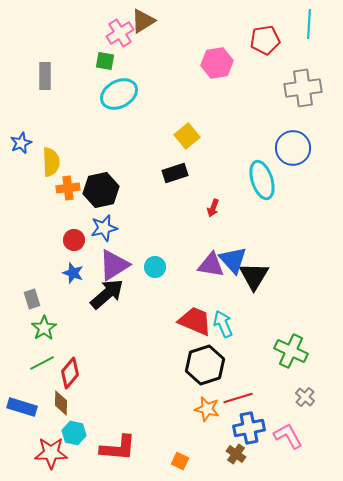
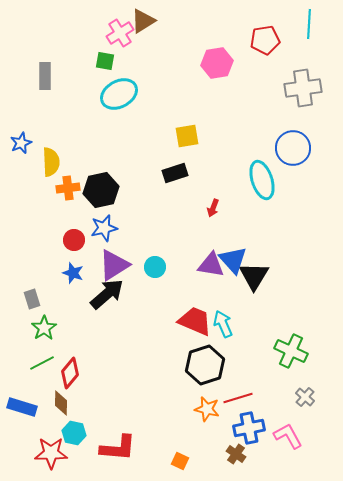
yellow square at (187, 136): rotated 30 degrees clockwise
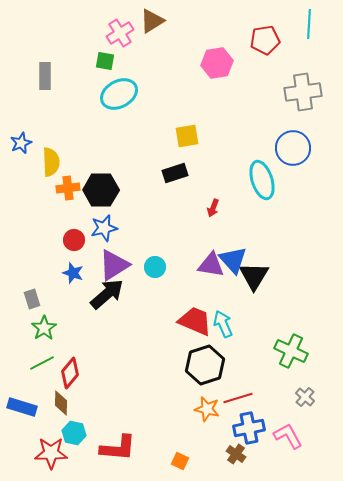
brown triangle at (143, 21): moved 9 px right
gray cross at (303, 88): moved 4 px down
black hexagon at (101, 190): rotated 12 degrees clockwise
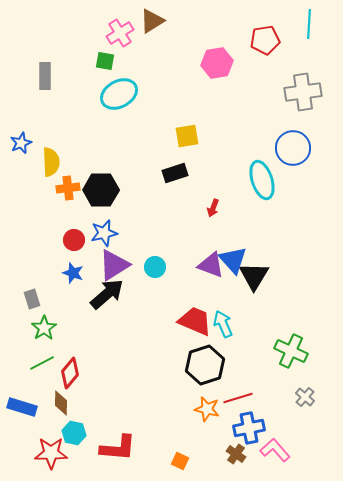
blue star at (104, 228): moved 5 px down
purple triangle at (211, 265): rotated 12 degrees clockwise
pink L-shape at (288, 436): moved 13 px left, 14 px down; rotated 12 degrees counterclockwise
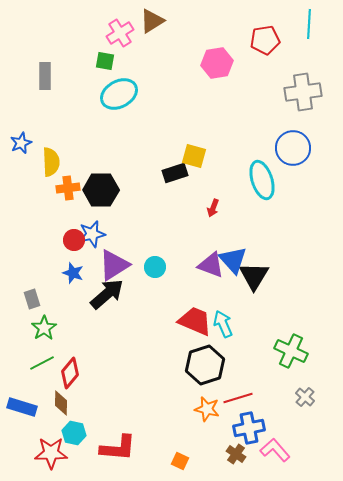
yellow square at (187, 136): moved 7 px right, 20 px down; rotated 25 degrees clockwise
blue star at (104, 233): moved 12 px left, 1 px down
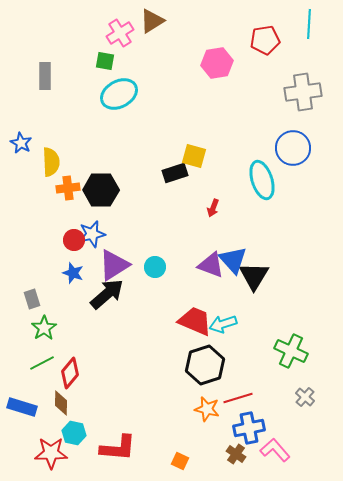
blue star at (21, 143): rotated 20 degrees counterclockwise
cyan arrow at (223, 324): rotated 84 degrees counterclockwise
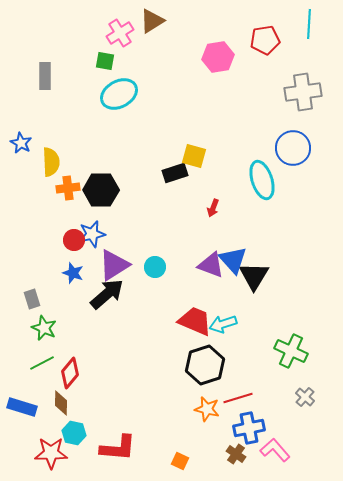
pink hexagon at (217, 63): moved 1 px right, 6 px up
green star at (44, 328): rotated 15 degrees counterclockwise
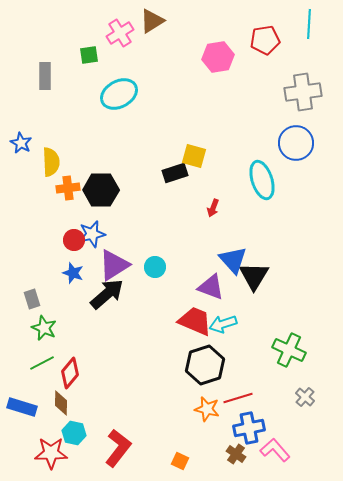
green square at (105, 61): moved 16 px left, 6 px up; rotated 18 degrees counterclockwise
blue circle at (293, 148): moved 3 px right, 5 px up
purple triangle at (211, 265): moved 22 px down
green cross at (291, 351): moved 2 px left, 1 px up
red L-shape at (118, 448): rotated 57 degrees counterclockwise
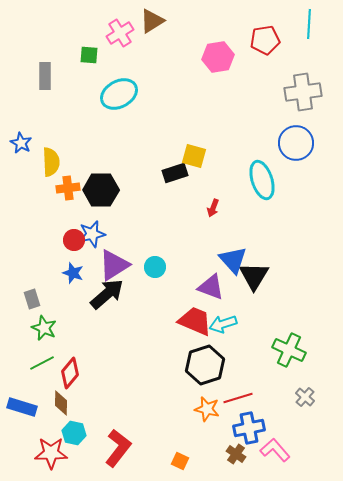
green square at (89, 55): rotated 12 degrees clockwise
